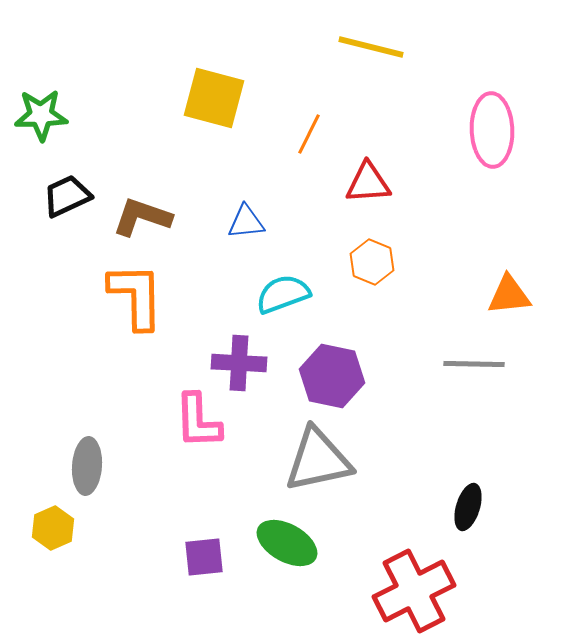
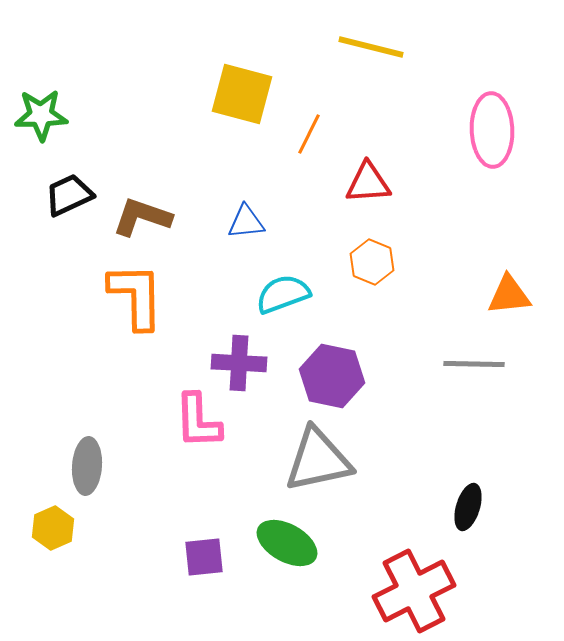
yellow square: moved 28 px right, 4 px up
black trapezoid: moved 2 px right, 1 px up
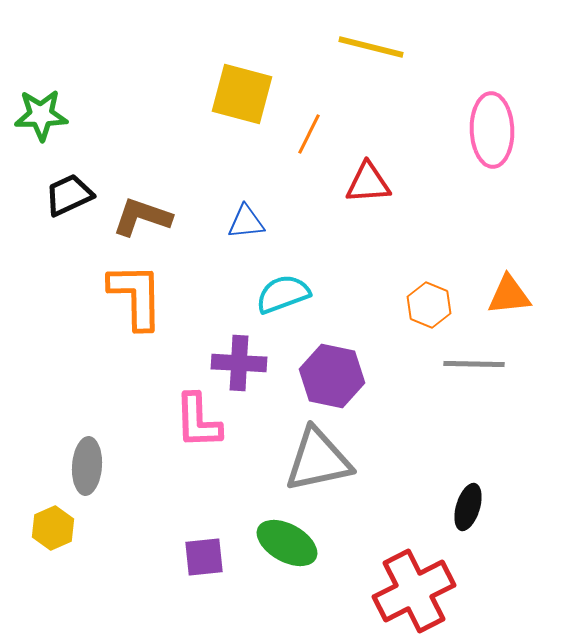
orange hexagon: moved 57 px right, 43 px down
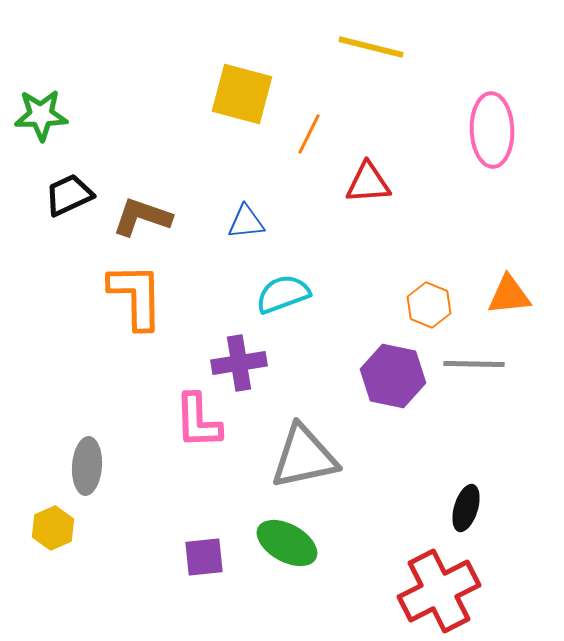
purple cross: rotated 12 degrees counterclockwise
purple hexagon: moved 61 px right
gray triangle: moved 14 px left, 3 px up
black ellipse: moved 2 px left, 1 px down
red cross: moved 25 px right
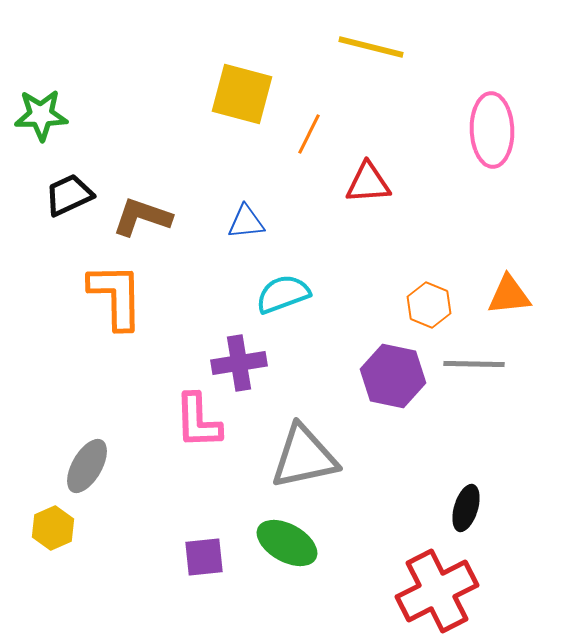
orange L-shape: moved 20 px left
gray ellipse: rotated 26 degrees clockwise
red cross: moved 2 px left
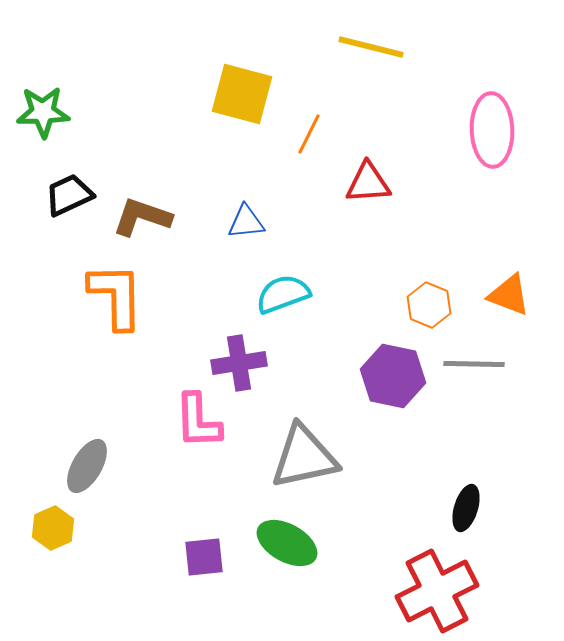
green star: moved 2 px right, 3 px up
orange triangle: rotated 27 degrees clockwise
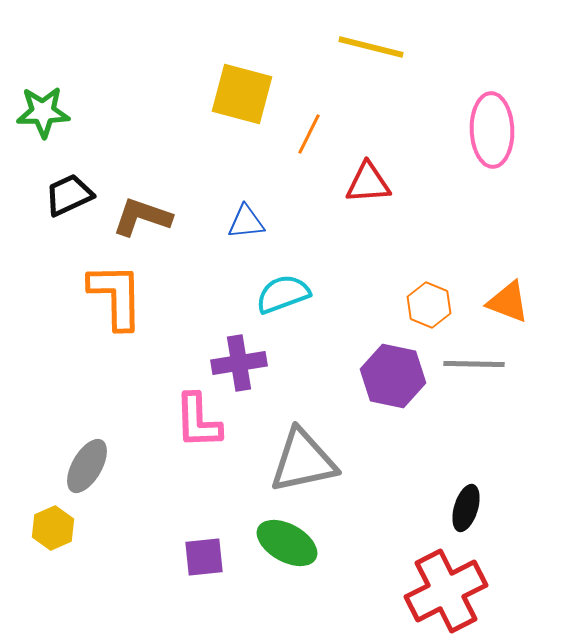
orange triangle: moved 1 px left, 7 px down
gray triangle: moved 1 px left, 4 px down
red cross: moved 9 px right
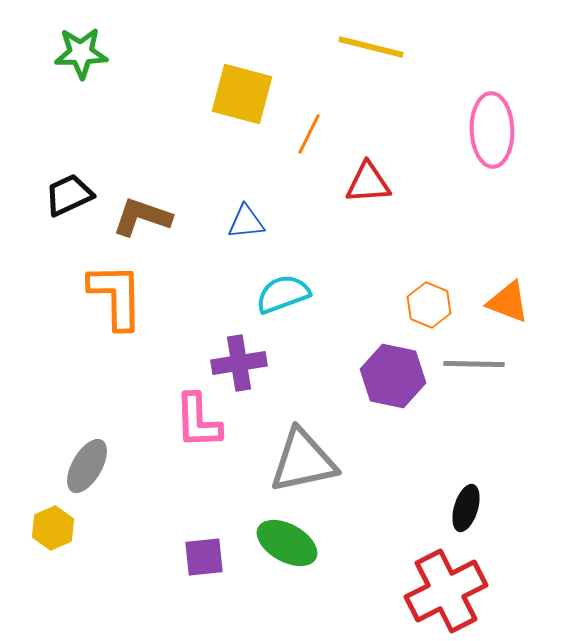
green star: moved 38 px right, 59 px up
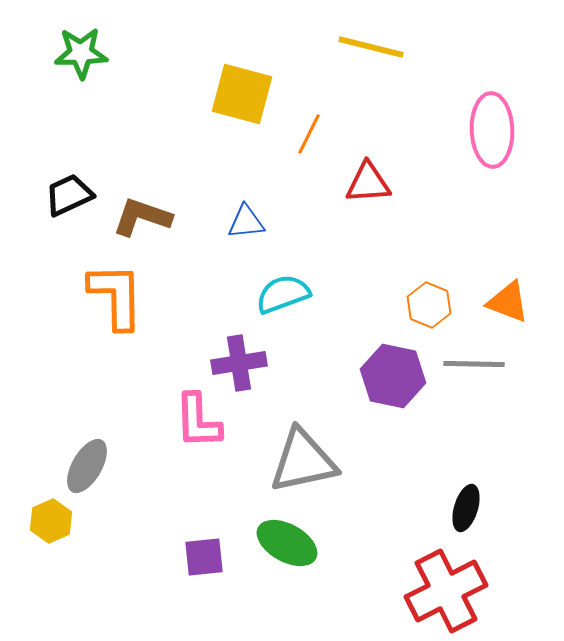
yellow hexagon: moved 2 px left, 7 px up
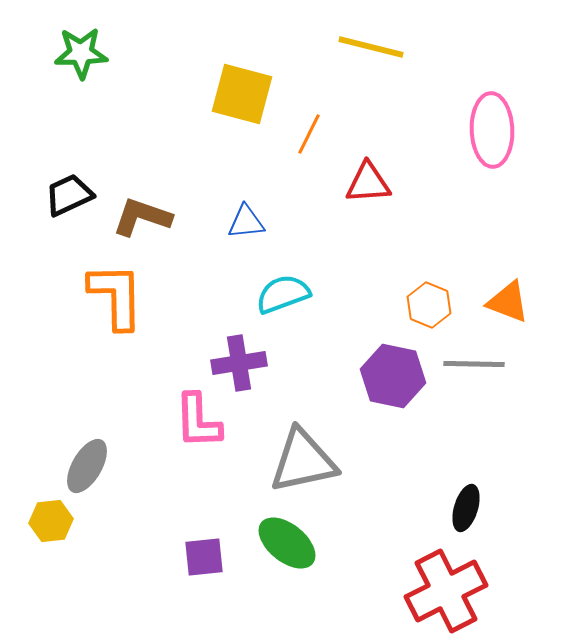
yellow hexagon: rotated 18 degrees clockwise
green ellipse: rotated 10 degrees clockwise
